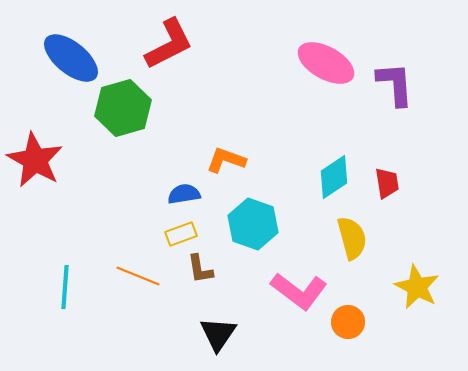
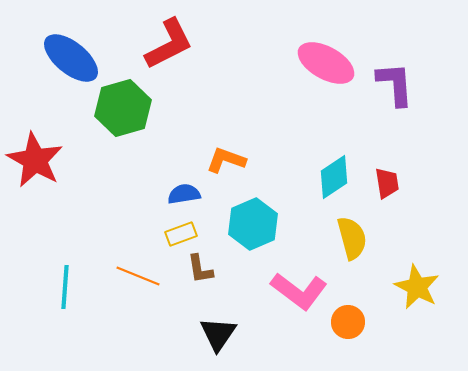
cyan hexagon: rotated 18 degrees clockwise
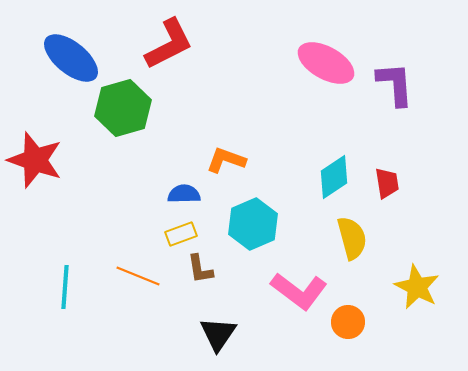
red star: rotated 10 degrees counterclockwise
blue semicircle: rotated 8 degrees clockwise
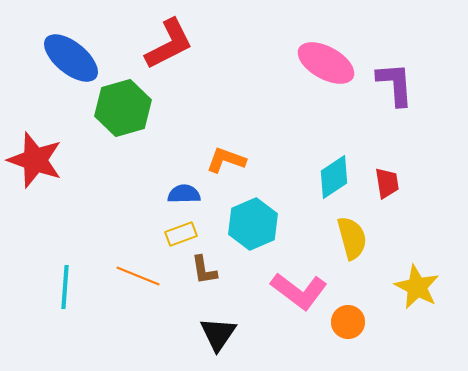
brown L-shape: moved 4 px right, 1 px down
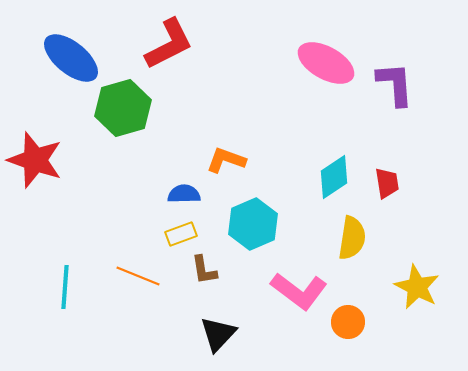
yellow semicircle: rotated 24 degrees clockwise
black triangle: rotated 9 degrees clockwise
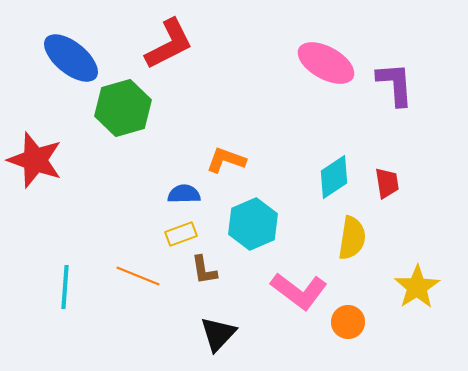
yellow star: rotated 12 degrees clockwise
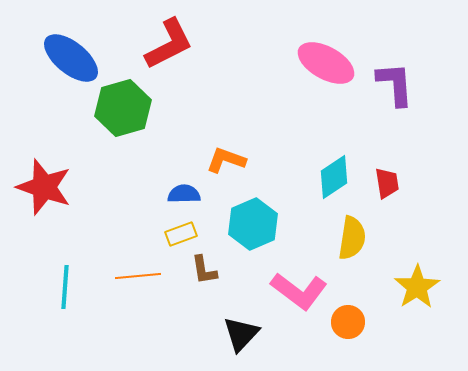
red star: moved 9 px right, 27 px down
orange line: rotated 27 degrees counterclockwise
black triangle: moved 23 px right
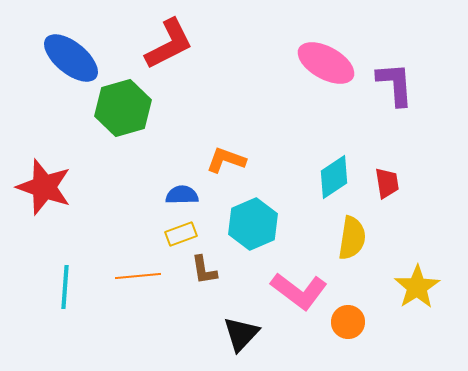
blue semicircle: moved 2 px left, 1 px down
